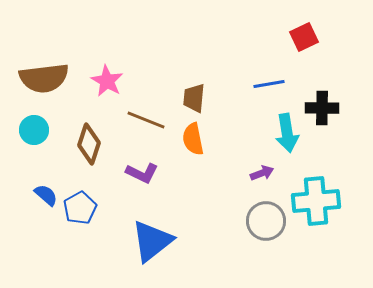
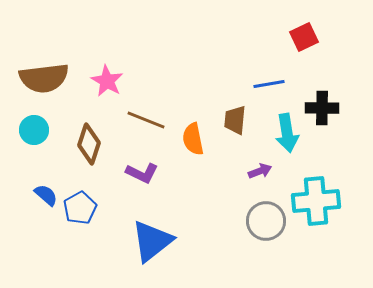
brown trapezoid: moved 41 px right, 22 px down
purple arrow: moved 2 px left, 2 px up
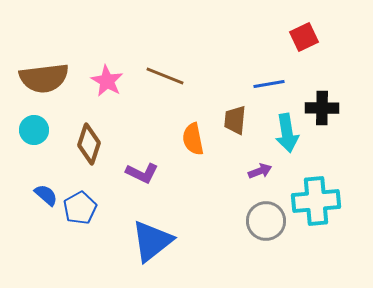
brown line: moved 19 px right, 44 px up
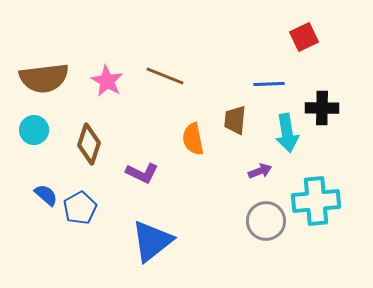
blue line: rotated 8 degrees clockwise
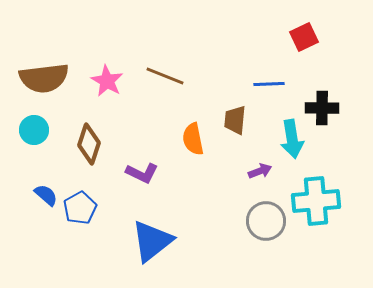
cyan arrow: moved 5 px right, 6 px down
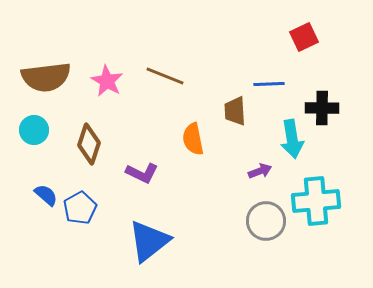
brown semicircle: moved 2 px right, 1 px up
brown trapezoid: moved 9 px up; rotated 8 degrees counterclockwise
blue triangle: moved 3 px left
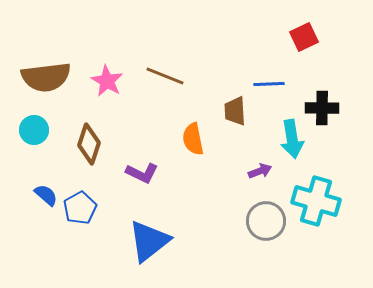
cyan cross: rotated 21 degrees clockwise
